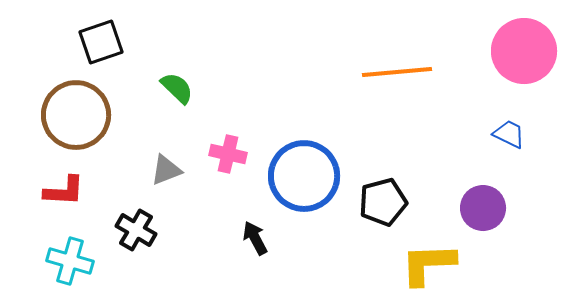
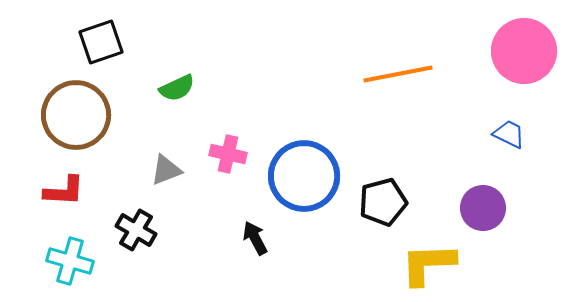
orange line: moved 1 px right, 2 px down; rotated 6 degrees counterclockwise
green semicircle: rotated 111 degrees clockwise
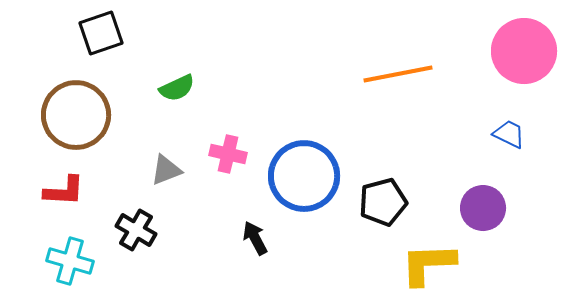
black square: moved 9 px up
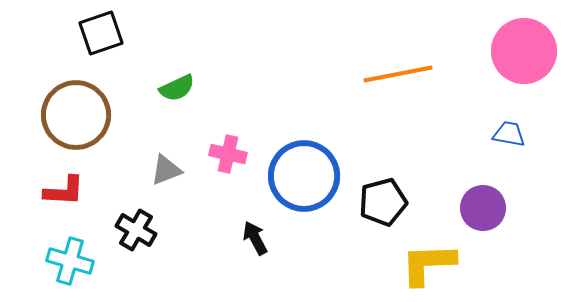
blue trapezoid: rotated 16 degrees counterclockwise
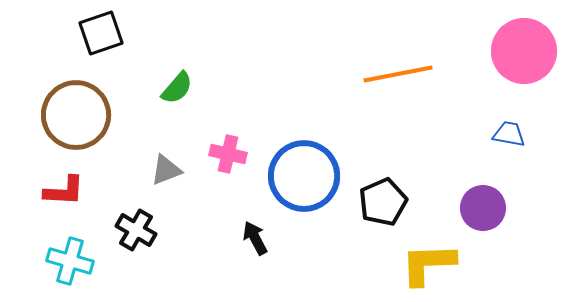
green semicircle: rotated 24 degrees counterclockwise
black pentagon: rotated 9 degrees counterclockwise
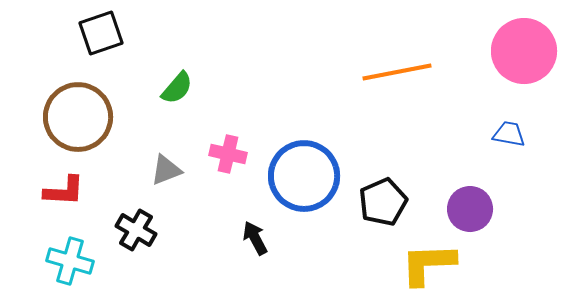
orange line: moved 1 px left, 2 px up
brown circle: moved 2 px right, 2 px down
purple circle: moved 13 px left, 1 px down
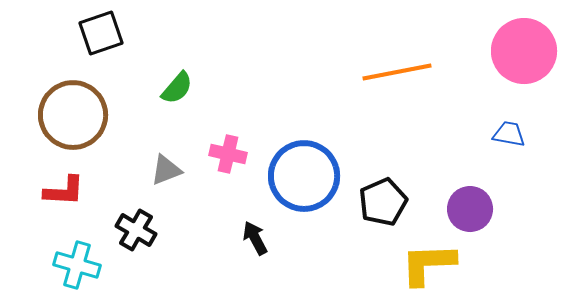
brown circle: moved 5 px left, 2 px up
cyan cross: moved 7 px right, 4 px down
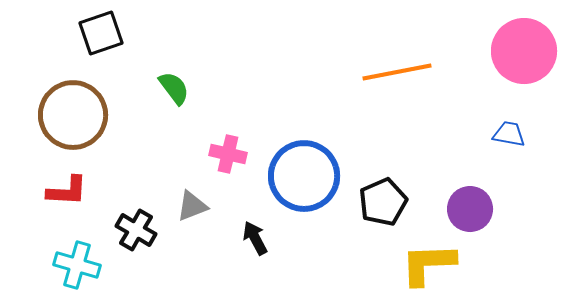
green semicircle: moved 3 px left; rotated 78 degrees counterclockwise
gray triangle: moved 26 px right, 36 px down
red L-shape: moved 3 px right
